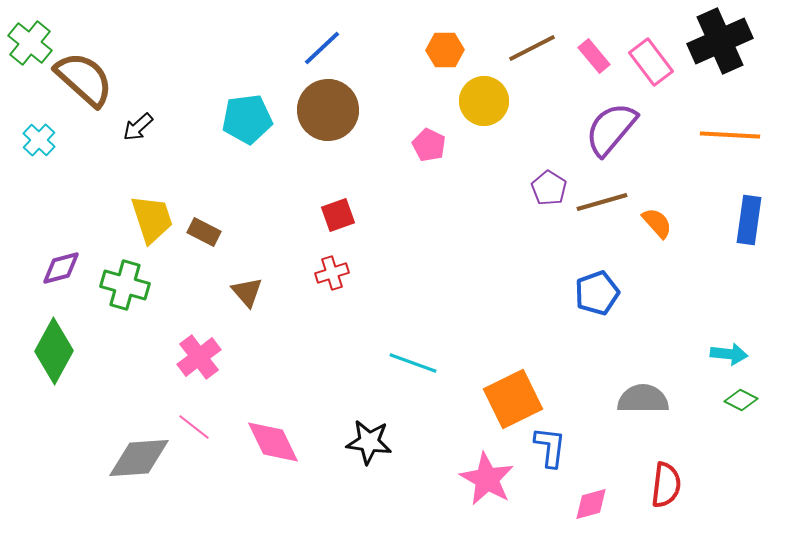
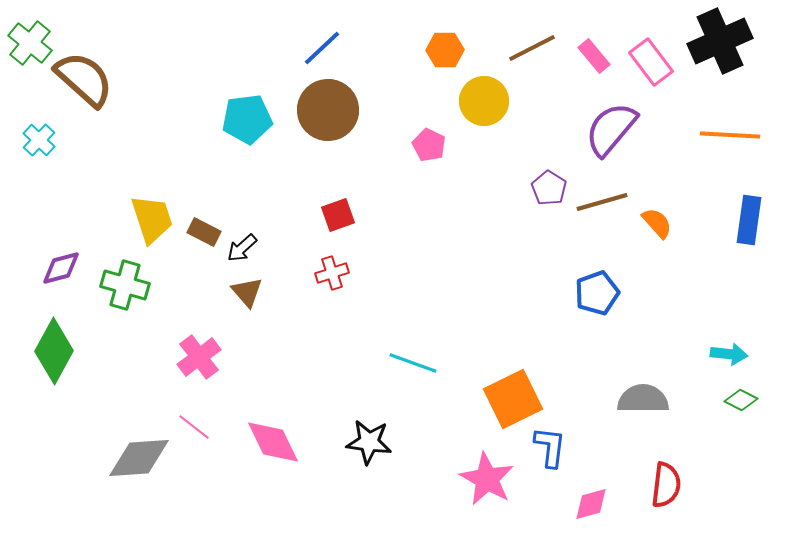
black arrow at (138, 127): moved 104 px right, 121 px down
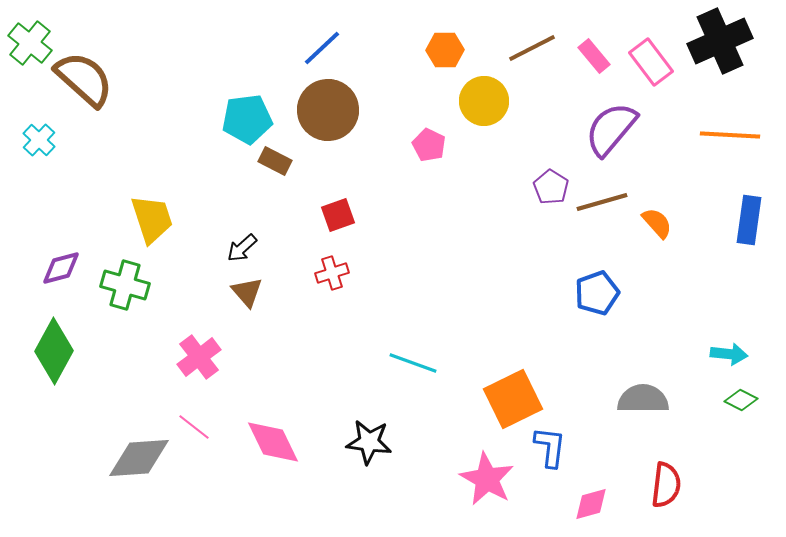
purple pentagon at (549, 188): moved 2 px right, 1 px up
brown rectangle at (204, 232): moved 71 px right, 71 px up
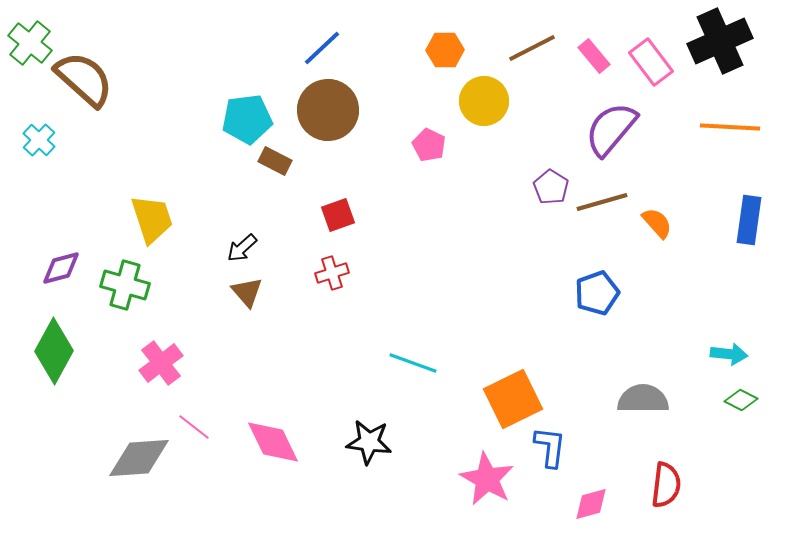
orange line at (730, 135): moved 8 px up
pink cross at (199, 357): moved 38 px left, 6 px down
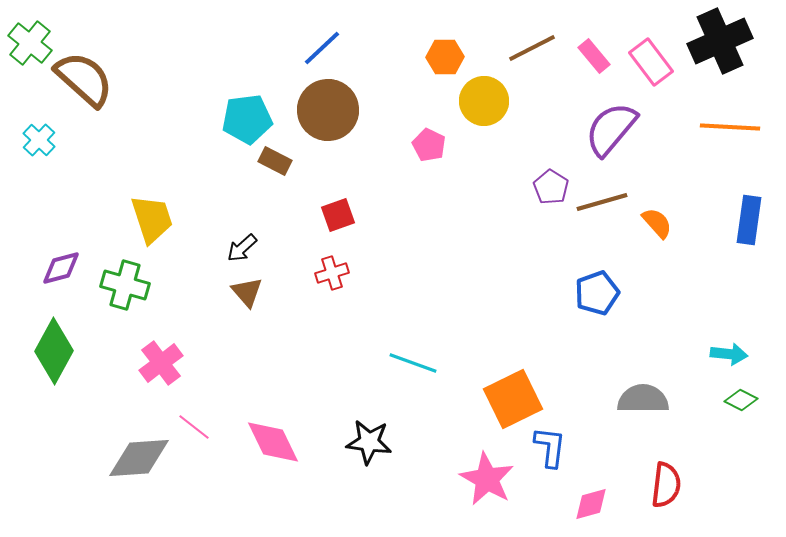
orange hexagon at (445, 50): moved 7 px down
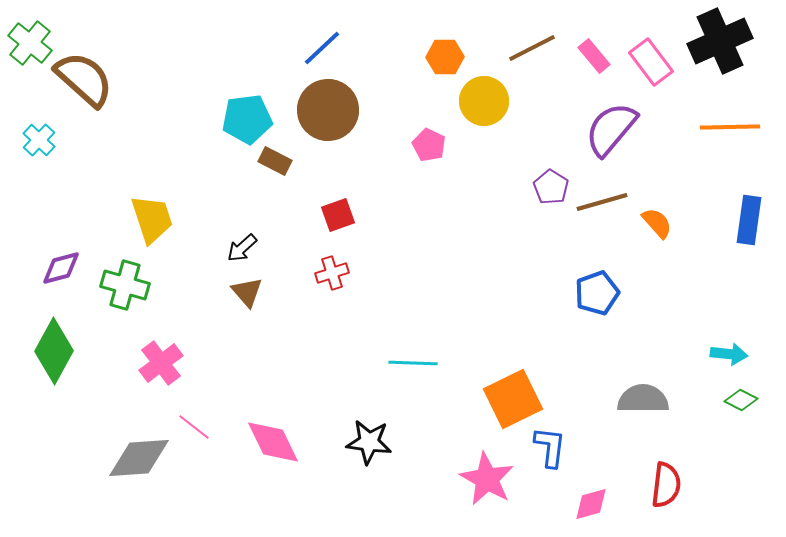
orange line at (730, 127): rotated 4 degrees counterclockwise
cyan line at (413, 363): rotated 18 degrees counterclockwise
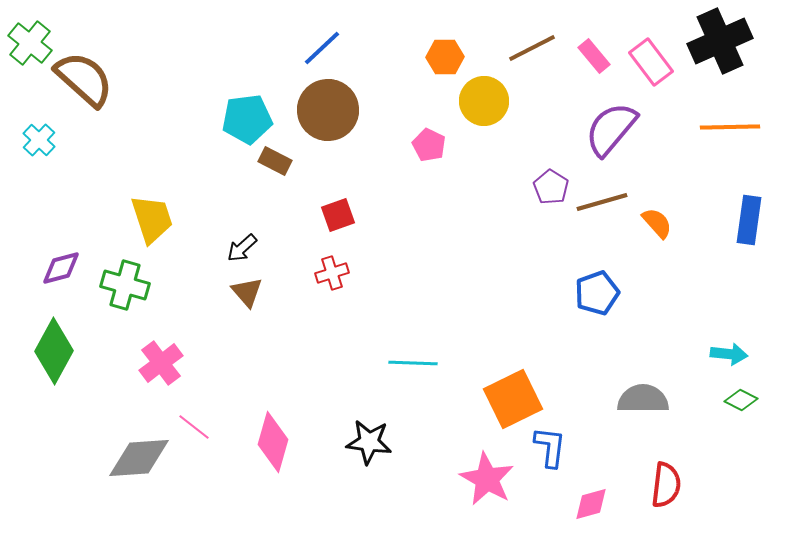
pink diamond at (273, 442): rotated 42 degrees clockwise
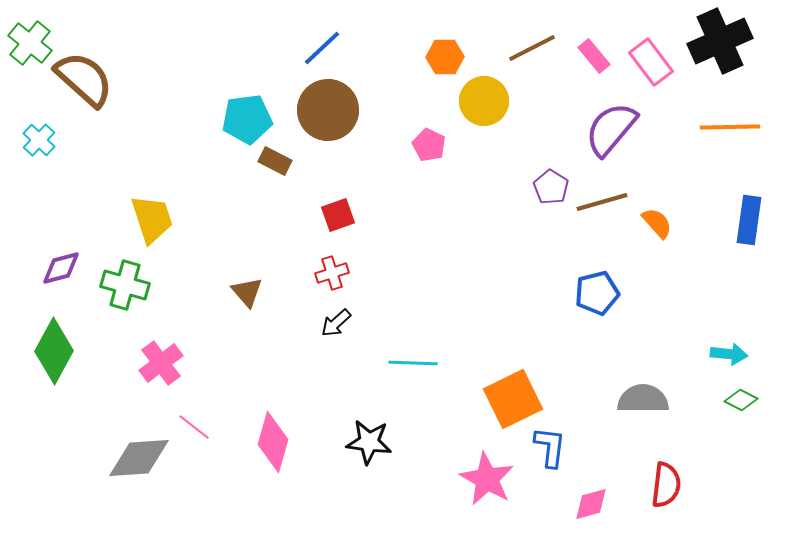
black arrow at (242, 248): moved 94 px right, 75 px down
blue pentagon at (597, 293): rotated 6 degrees clockwise
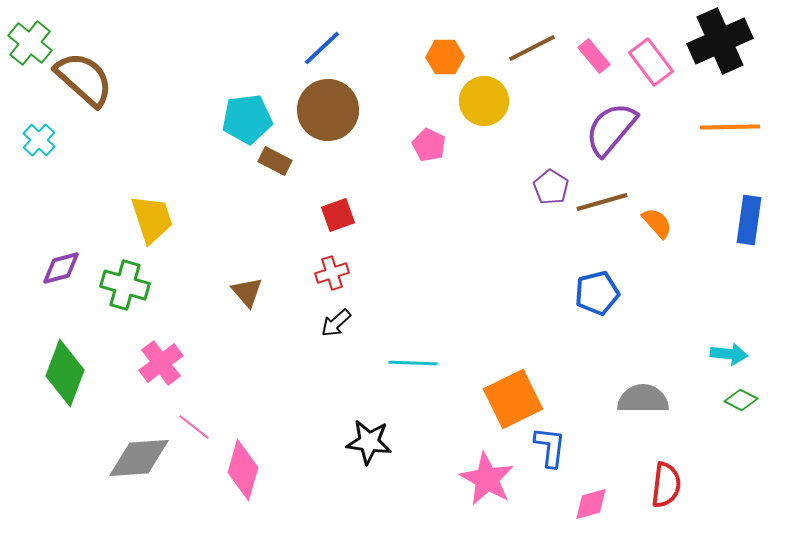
green diamond at (54, 351): moved 11 px right, 22 px down; rotated 8 degrees counterclockwise
pink diamond at (273, 442): moved 30 px left, 28 px down
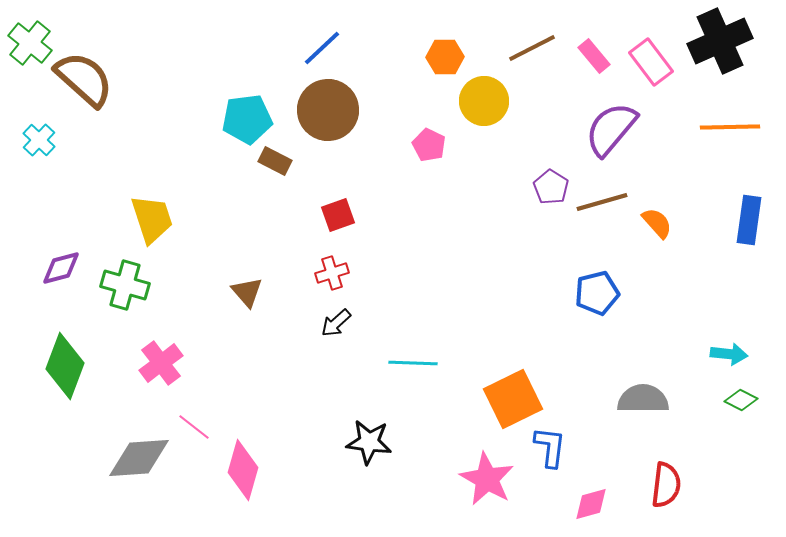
green diamond at (65, 373): moved 7 px up
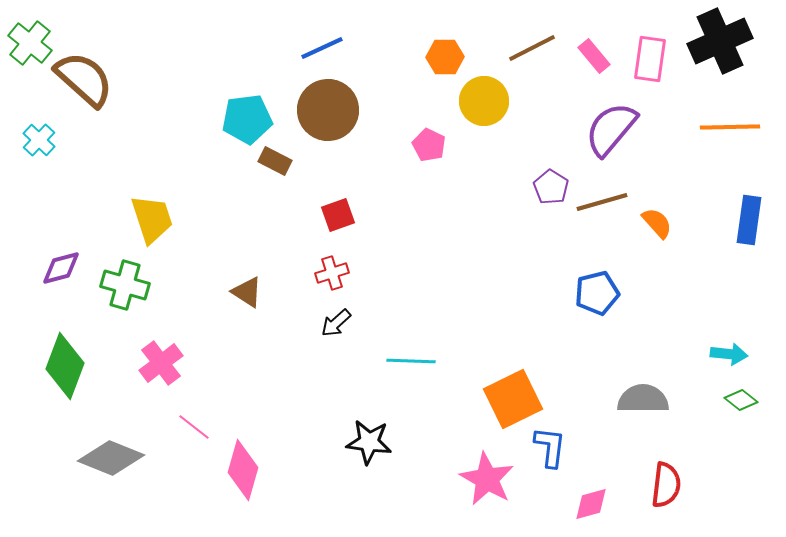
blue line at (322, 48): rotated 18 degrees clockwise
pink rectangle at (651, 62): moved 1 px left, 3 px up; rotated 45 degrees clockwise
brown triangle at (247, 292): rotated 16 degrees counterclockwise
cyan line at (413, 363): moved 2 px left, 2 px up
green diamond at (741, 400): rotated 12 degrees clockwise
gray diamond at (139, 458): moved 28 px left; rotated 26 degrees clockwise
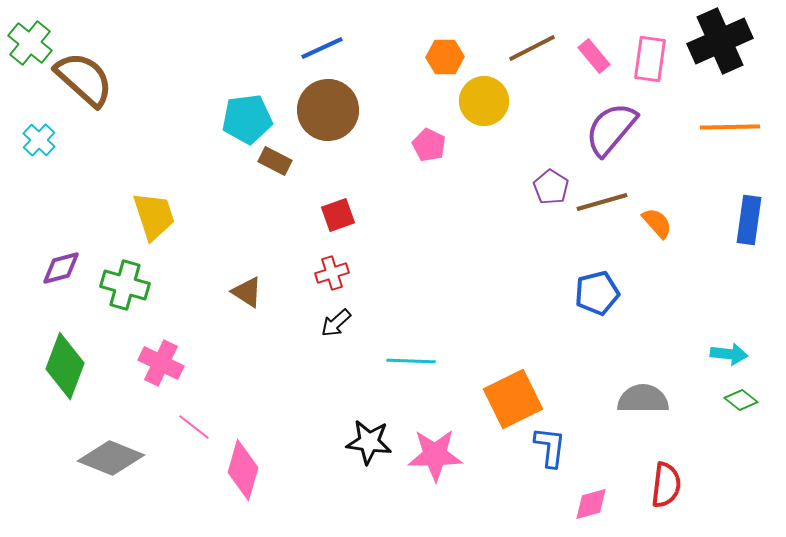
yellow trapezoid at (152, 219): moved 2 px right, 3 px up
pink cross at (161, 363): rotated 27 degrees counterclockwise
pink star at (487, 479): moved 52 px left, 24 px up; rotated 30 degrees counterclockwise
